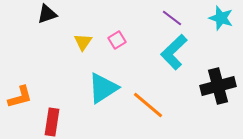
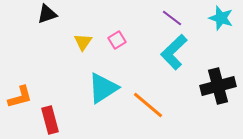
red rectangle: moved 2 px left, 2 px up; rotated 24 degrees counterclockwise
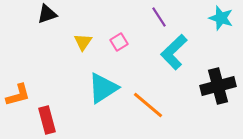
purple line: moved 13 px left, 1 px up; rotated 20 degrees clockwise
pink square: moved 2 px right, 2 px down
orange L-shape: moved 2 px left, 2 px up
red rectangle: moved 3 px left
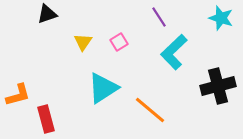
orange line: moved 2 px right, 5 px down
red rectangle: moved 1 px left, 1 px up
